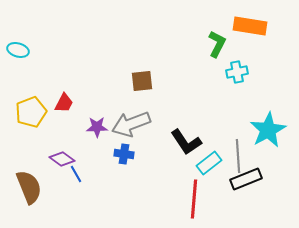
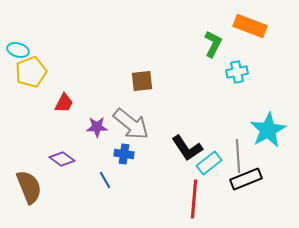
orange rectangle: rotated 12 degrees clockwise
green L-shape: moved 4 px left
yellow pentagon: moved 40 px up
gray arrow: rotated 120 degrees counterclockwise
black L-shape: moved 1 px right, 6 px down
blue line: moved 29 px right, 6 px down
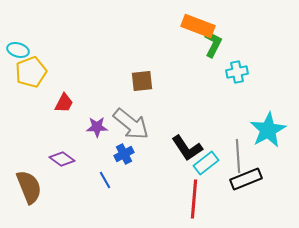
orange rectangle: moved 52 px left
blue cross: rotated 36 degrees counterclockwise
cyan rectangle: moved 3 px left
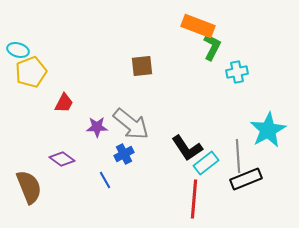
green L-shape: moved 1 px left, 3 px down
brown square: moved 15 px up
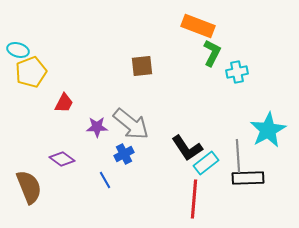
green L-shape: moved 6 px down
black rectangle: moved 2 px right, 1 px up; rotated 20 degrees clockwise
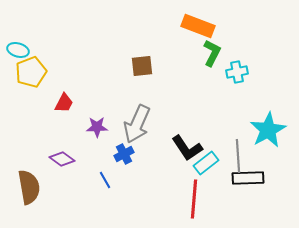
gray arrow: moved 6 px right; rotated 75 degrees clockwise
brown semicircle: rotated 12 degrees clockwise
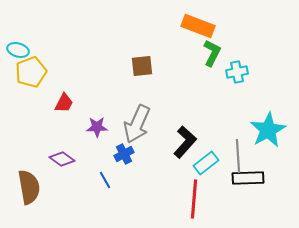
black L-shape: moved 2 px left, 6 px up; rotated 104 degrees counterclockwise
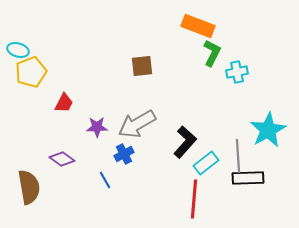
gray arrow: rotated 36 degrees clockwise
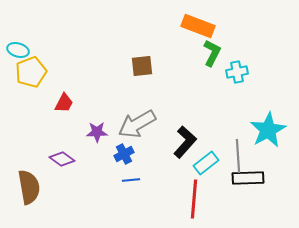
purple star: moved 5 px down
blue line: moved 26 px right; rotated 66 degrees counterclockwise
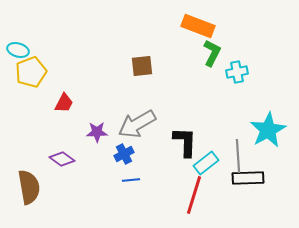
black L-shape: rotated 40 degrees counterclockwise
red line: moved 4 px up; rotated 12 degrees clockwise
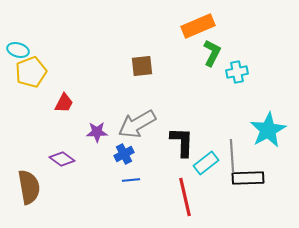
orange rectangle: rotated 44 degrees counterclockwise
black L-shape: moved 3 px left
gray line: moved 6 px left
red line: moved 9 px left, 2 px down; rotated 30 degrees counterclockwise
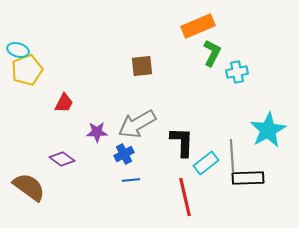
yellow pentagon: moved 4 px left, 2 px up
brown semicircle: rotated 44 degrees counterclockwise
